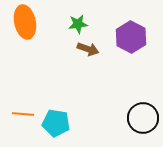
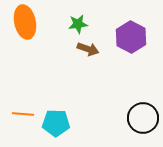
cyan pentagon: rotated 8 degrees counterclockwise
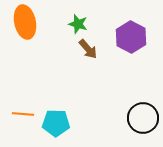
green star: rotated 24 degrees clockwise
brown arrow: rotated 30 degrees clockwise
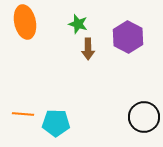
purple hexagon: moved 3 px left
brown arrow: rotated 40 degrees clockwise
black circle: moved 1 px right, 1 px up
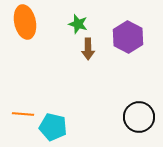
black circle: moved 5 px left
cyan pentagon: moved 3 px left, 4 px down; rotated 12 degrees clockwise
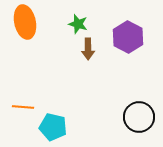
orange line: moved 7 px up
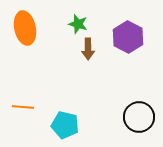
orange ellipse: moved 6 px down
cyan pentagon: moved 12 px right, 2 px up
